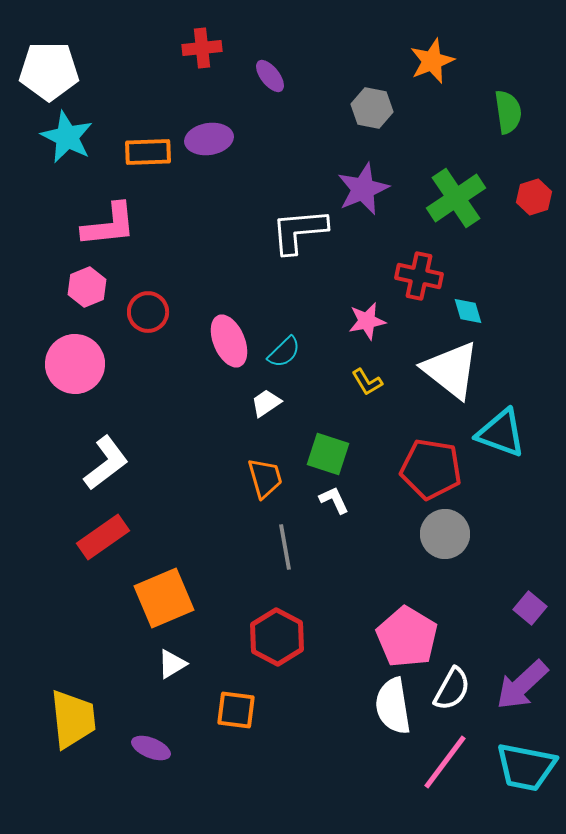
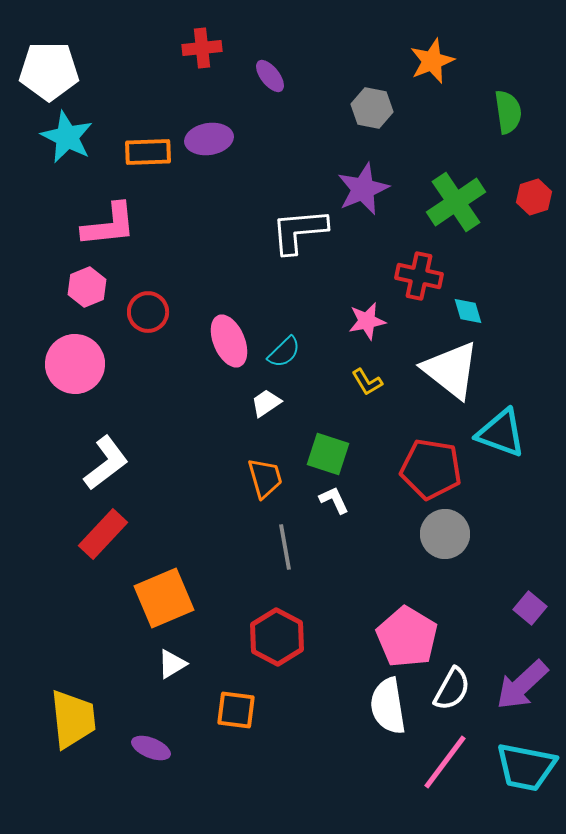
green cross at (456, 198): moved 4 px down
red rectangle at (103, 537): moved 3 px up; rotated 12 degrees counterclockwise
white semicircle at (393, 706): moved 5 px left
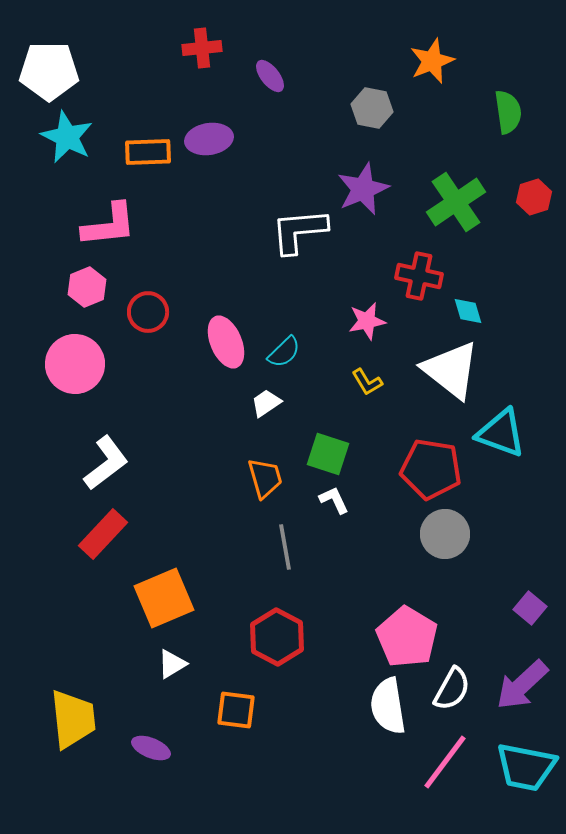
pink ellipse at (229, 341): moved 3 px left, 1 px down
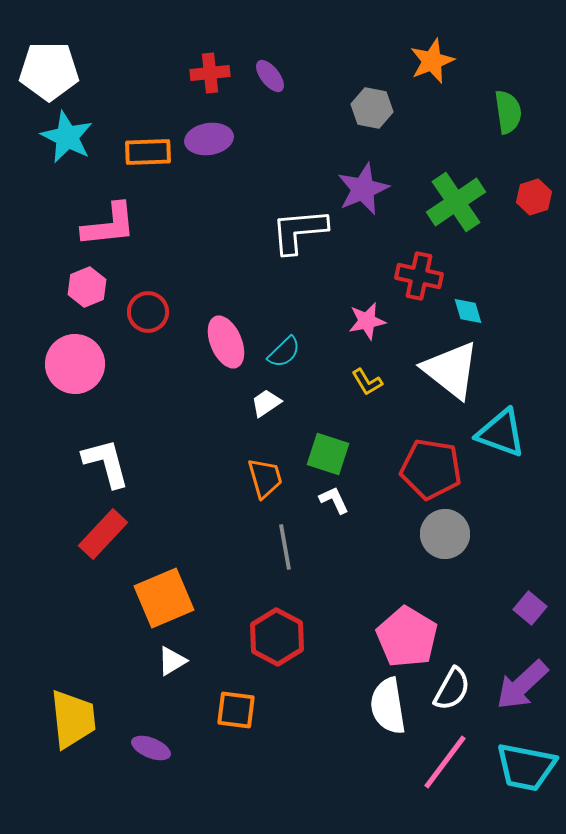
red cross at (202, 48): moved 8 px right, 25 px down
white L-shape at (106, 463): rotated 68 degrees counterclockwise
white triangle at (172, 664): moved 3 px up
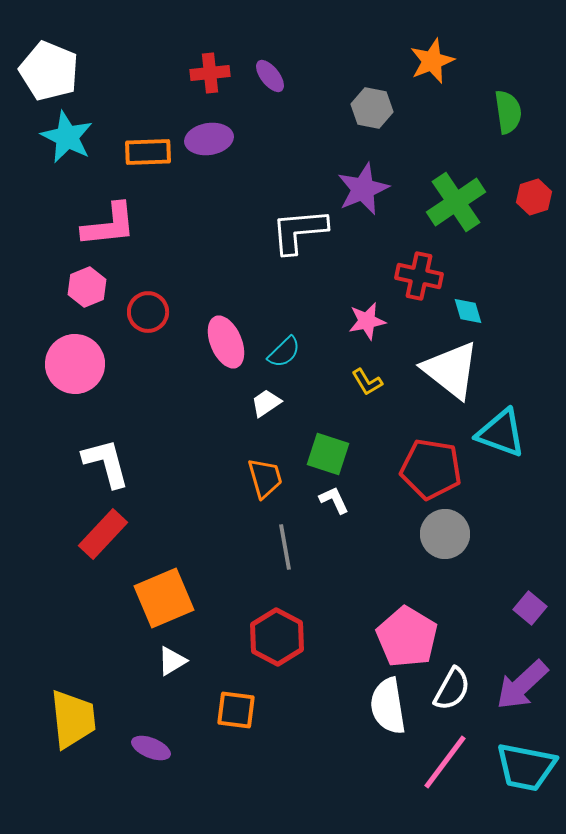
white pentagon at (49, 71): rotated 22 degrees clockwise
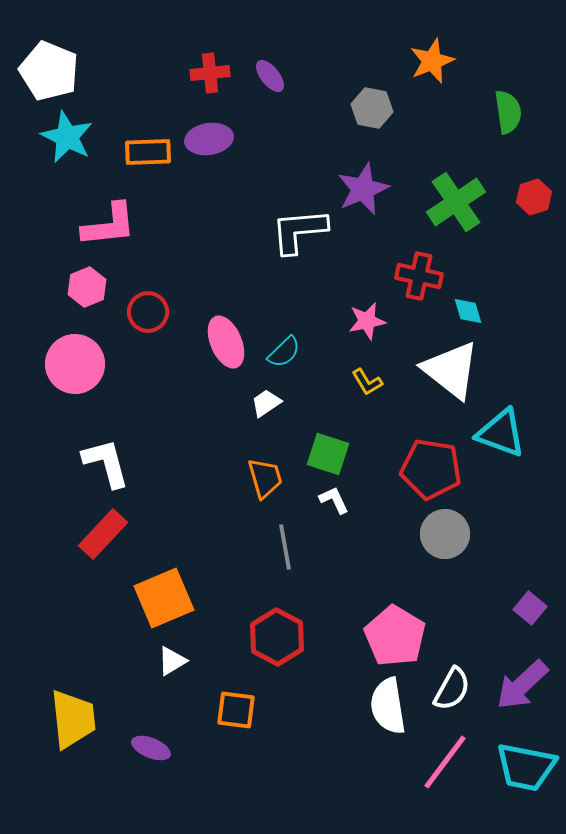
pink pentagon at (407, 637): moved 12 px left, 1 px up
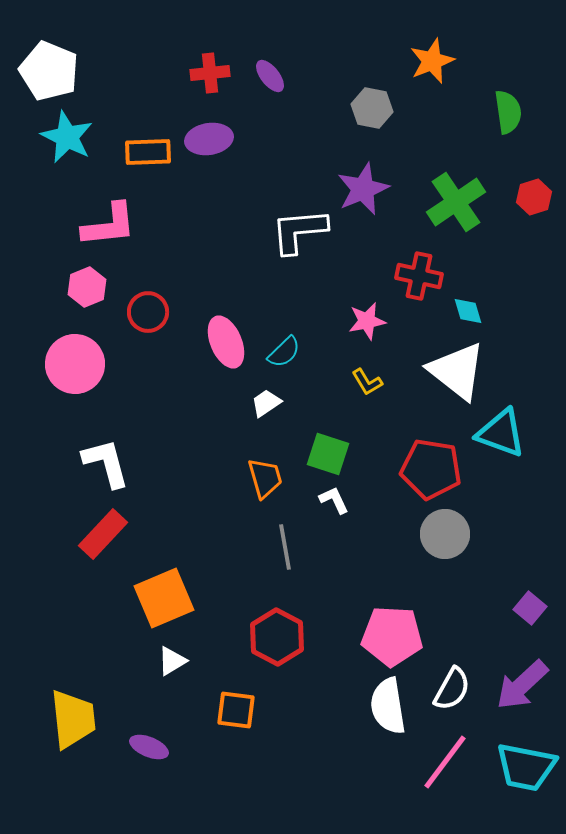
white triangle at (451, 370): moved 6 px right, 1 px down
pink pentagon at (395, 636): moved 3 px left; rotated 28 degrees counterclockwise
purple ellipse at (151, 748): moved 2 px left, 1 px up
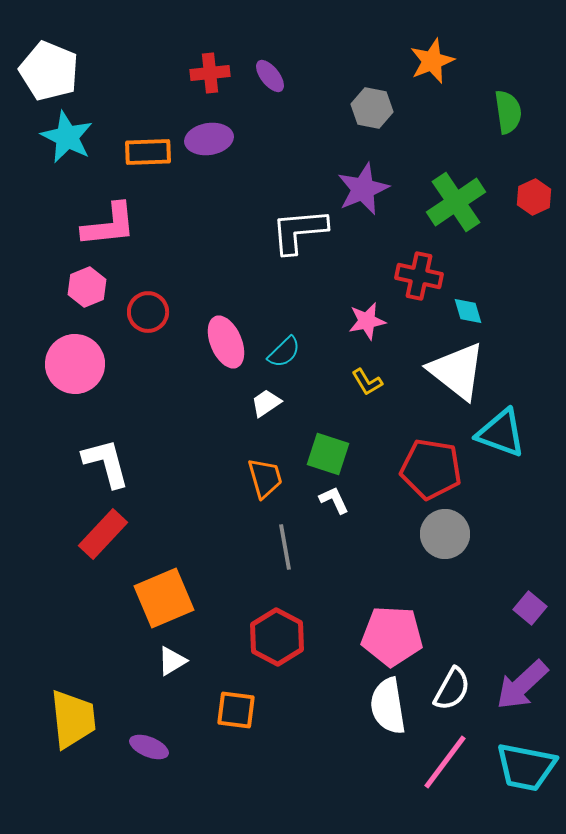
red hexagon at (534, 197): rotated 8 degrees counterclockwise
